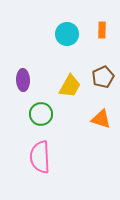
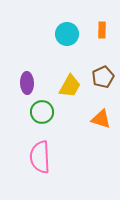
purple ellipse: moved 4 px right, 3 px down
green circle: moved 1 px right, 2 px up
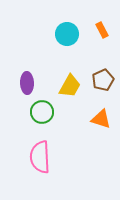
orange rectangle: rotated 28 degrees counterclockwise
brown pentagon: moved 3 px down
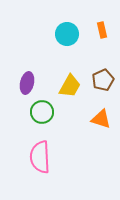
orange rectangle: rotated 14 degrees clockwise
purple ellipse: rotated 15 degrees clockwise
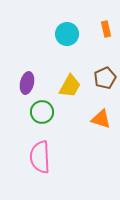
orange rectangle: moved 4 px right, 1 px up
brown pentagon: moved 2 px right, 2 px up
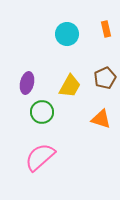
pink semicircle: rotated 52 degrees clockwise
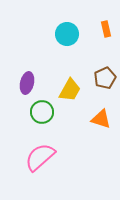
yellow trapezoid: moved 4 px down
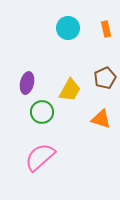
cyan circle: moved 1 px right, 6 px up
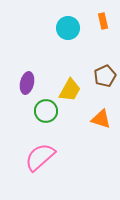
orange rectangle: moved 3 px left, 8 px up
brown pentagon: moved 2 px up
green circle: moved 4 px right, 1 px up
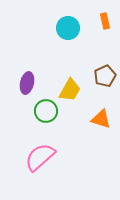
orange rectangle: moved 2 px right
